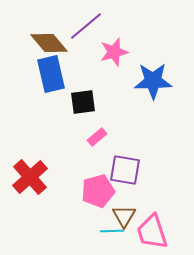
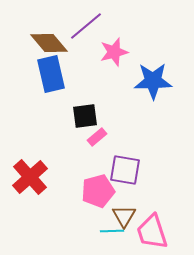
black square: moved 2 px right, 14 px down
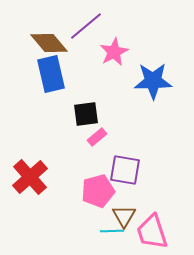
pink star: rotated 12 degrees counterclockwise
black square: moved 1 px right, 2 px up
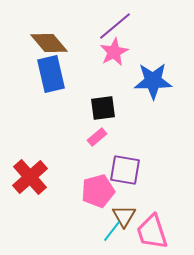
purple line: moved 29 px right
black square: moved 17 px right, 6 px up
cyan line: rotated 50 degrees counterclockwise
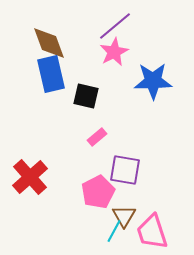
brown diamond: rotated 21 degrees clockwise
black square: moved 17 px left, 12 px up; rotated 20 degrees clockwise
pink pentagon: moved 1 px down; rotated 12 degrees counterclockwise
cyan line: moved 2 px right; rotated 10 degrees counterclockwise
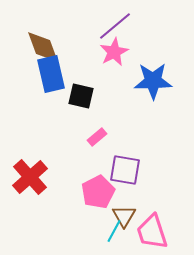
brown diamond: moved 6 px left, 4 px down
black square: moved 5 px left
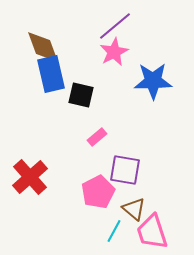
black square: moved 1 px up
brown triangle: moved 10 px right, 7 px up; rotated 20 degrees counterclockwise
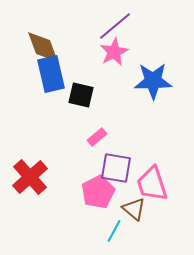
purple square: moved 9 px left, 2 px up
pink trapezoid: moved 48 px up
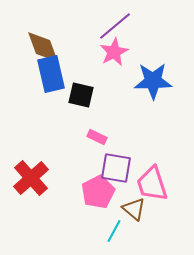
pink rectangle: rotated 66 degrees clockwise
red cross: moved 1 px right, 1 px down
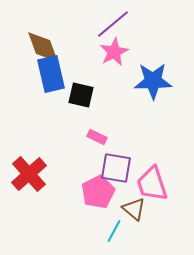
purple line: moved 2 px left, 2 px up
red cross: moved 2 px left, 4 px up
